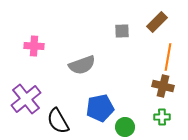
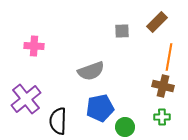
orange line: moved 1 px right
gray semicircle: moved 9 px right, 6 px down
black semicircle: rotated 32 degrees clockwise
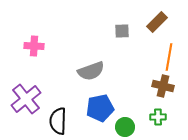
green cross: moved 4 px left
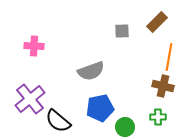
purple cross: moved 4 px right
black semicircle: rotated 52 degrees counterclockwise
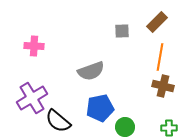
orange line: moved 9 px left
purple cross: moved 2 px right, 1 px up; rotated 8 degrees clockwise
green cross: moved 11 px right, 11 px down
